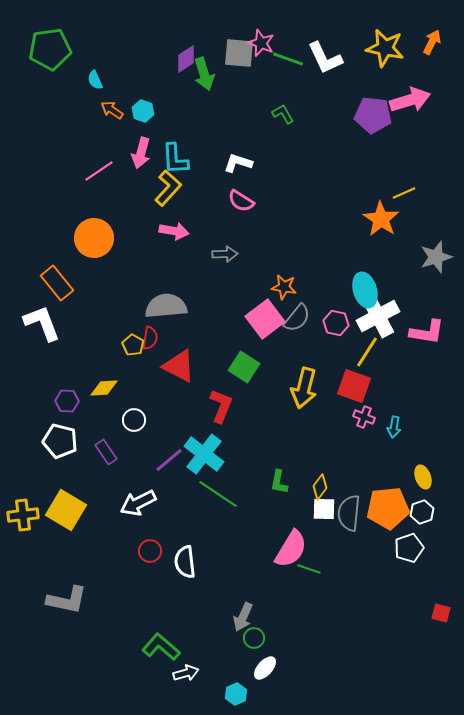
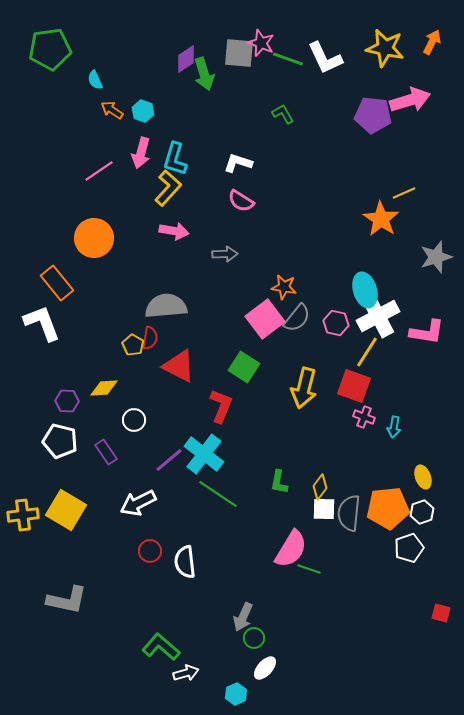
cyan L-shape at (175, 159): rotated 20 degrees clockwise
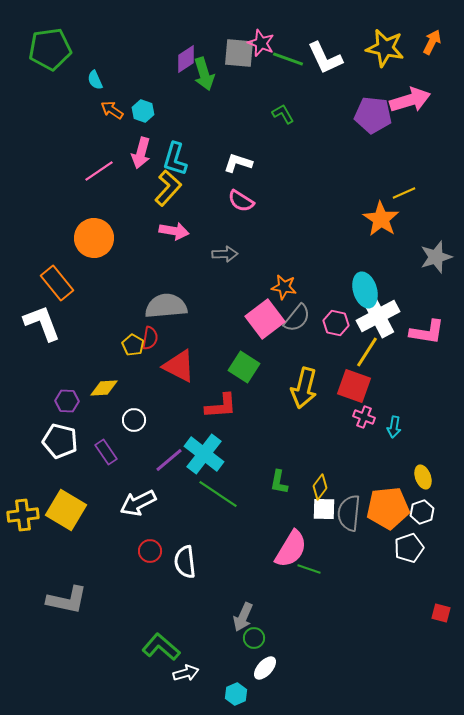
red L-shape at (221, 406): rotated 64 degrees clockwise
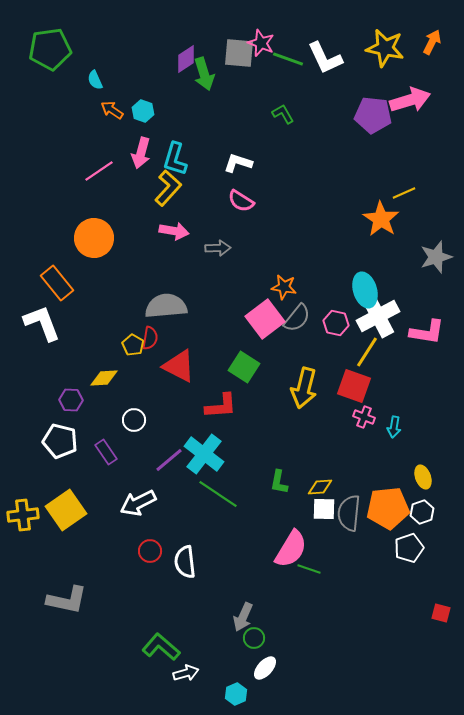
gray arrow at (225, 254): moved 7 px left, 6 px up
yellow diamond at (104, 388): moved 10 px up
purple hexagon at (67, 401): moved 4 px right, 1 px up
yellow diamond at (320, 487): rotated 50 degrees clockwise
yellow square at (66, 510): rotated 24 degrees clockwise
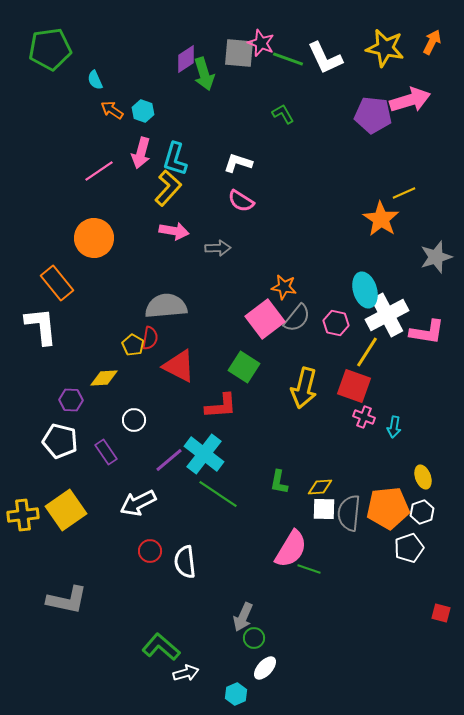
white cross at (378, 316): moved 9 px right, 1 px up
white L-shape at (42, 323): moved 1 px left, 3 px down; rotated 15 degrees clockwise
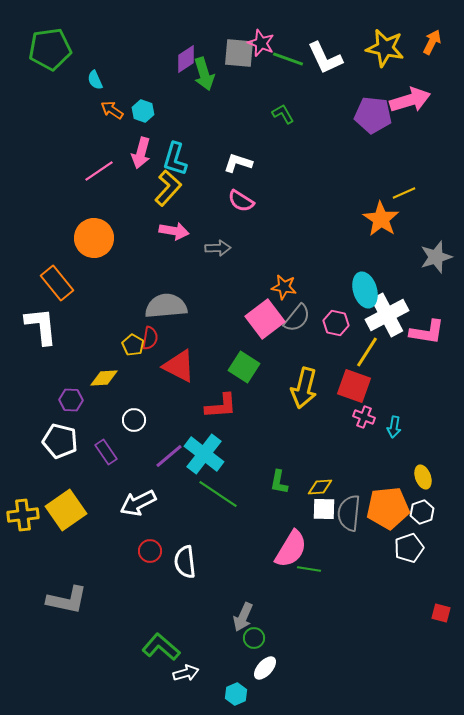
purple line at (169, 460): moved 4 px up
green line at (309, 569): rotated 10 degrees counterclockwise
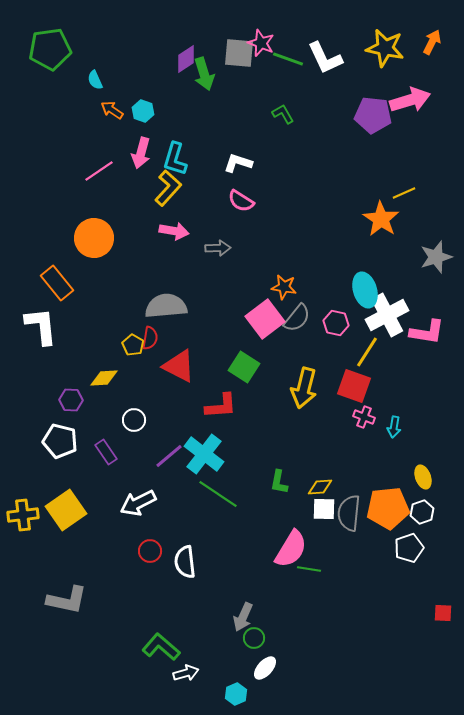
red square at (441, 613): moved 2 px right; rotated 12 degrees counterclockwise
